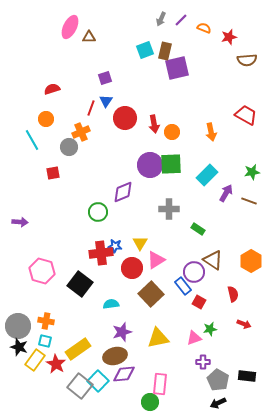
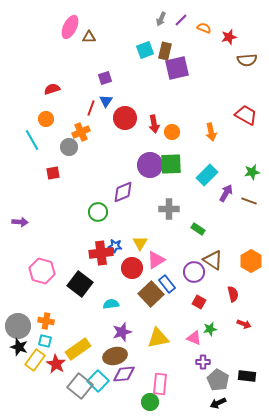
blue rectangle at (183, 286): moved 16 px left, 2 px up
pink triangle at (194, 338): rotated 42 degrees clockwise
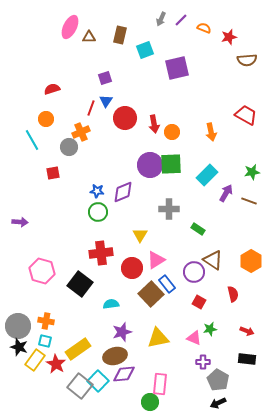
brown rectangle at (165, 51): moved 45 px left, 16 px up
yellow triangle at (140, 243): moved 8 px up
blue star at (115, 246): moved 18 px left, 55 px up
red arrow at (244, 324): moved 3 px right, 7 px down
black rectangle at (247, 376): moved 17 px up
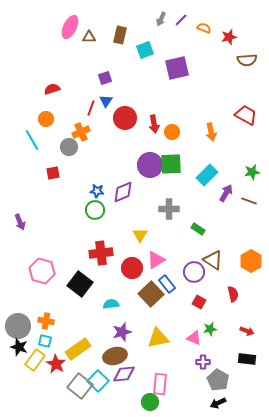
green circle at (98, 212): moved 3 px left, 2 px up
purple arrow at (20, 222): rotated 63 degrees clockwise
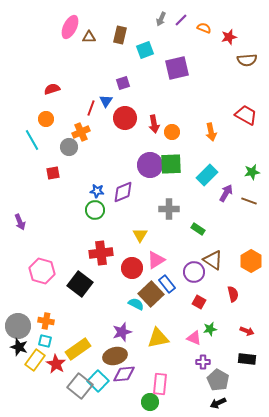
purple square at (105, 78): moved 18 px right, 5 px down
cyan semicircle at (111, 304): moved 25 px right; rotated 35 degrees clockwise
